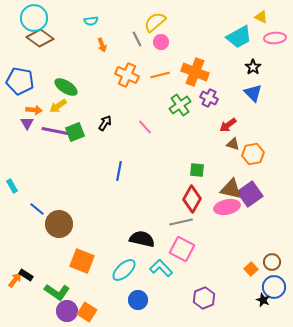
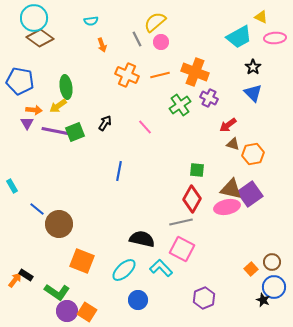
green ellipse at (66, 87): rotated 50 degrees clockwise
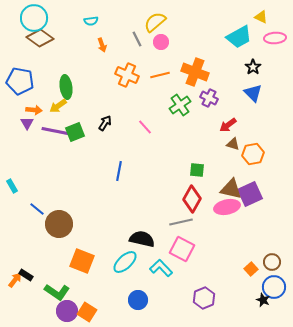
purple square at (250, 194): rotated 10 degrees clockwise
cyan ellipse at (124, 270): moved 1 px right, 8 px up
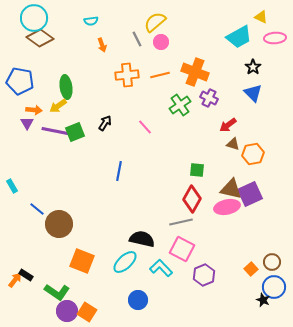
orange cross at (127, 75): rotated 30 degrees counterclockwise
purple hexagon at (204, 298): moved 23 px up
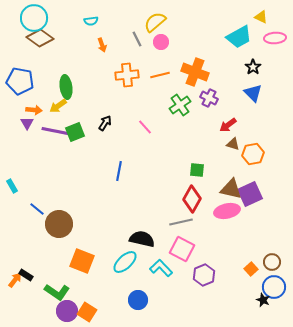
pink ellipse at (227, 207): moved 4 px down
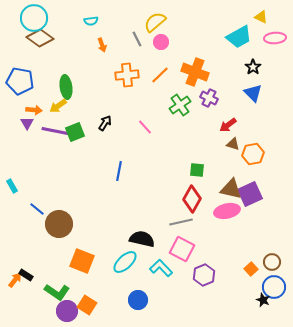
orange line at (160, 75): rotated 30 degrees counterclockwise
orange square at (87, 312): moved 7 px up
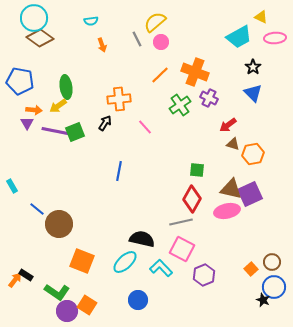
orange cross at (127, 75): moved 8 px left, 24 px down
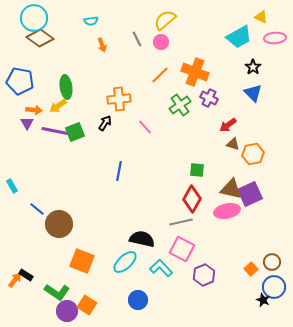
yellow semicircle at (155, 22): moved 10 px right, 2 px up
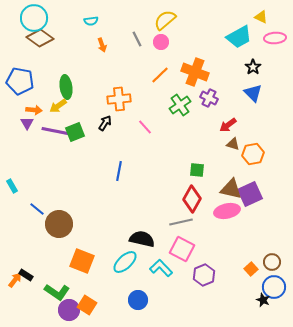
purple circle at (67, 311): moved 2 px right, 1 px up
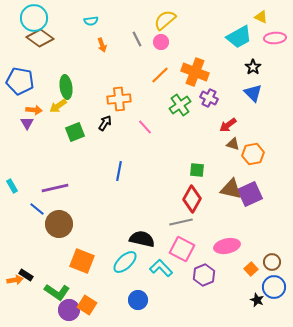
purple line at (55, 131): moved 57 px down; rotated 24 degrees counterclockwise
pink ellipse at (227, 211): moved 35 px down
orange arrow at (15, 280): rotated 42 degrees clockwise
black star at (263, 300): moved 6 px left
